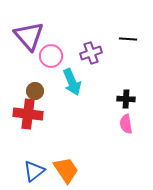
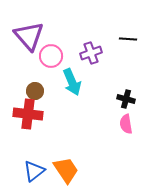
black cross: rotated 12 degrees clockwise
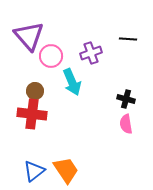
red cross: moved 4 px right
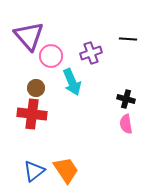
brown circle: moved 1 px right, 3 px up
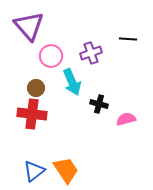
purple triangle: moved 10 px up
black cross: moved 27 px left, 5 px down
pink semicircle: moved 5 px up; rotated 84 degrees clockwise
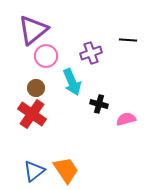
purple triangle: moved 4 px right, 4 px down; rotated 32 degrees clockwise
black line: moved 1 px down
pink circle: moved 5 px left
red cross: rotated 28 degrees clockwise
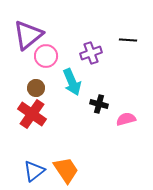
purple triangle: moved 5 px left, 5 px down
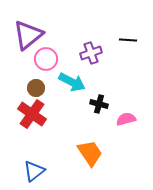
pink circle: moved 3 px down
cyan arrow: rotated 40 degrees counterclockwise
orange trapezoid: moved 24 px right, 17 px up
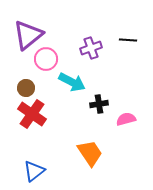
purple cross: moved 5 px up
brown circle: moved 10 px left
black cross: rotated 24 degrees counterclockwise
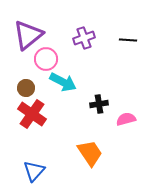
purple cross: moved 7 px left, 10 px up
cyan arrow: moved 9 px left
blue triangle: rotated 10 degrees counterclockwise
